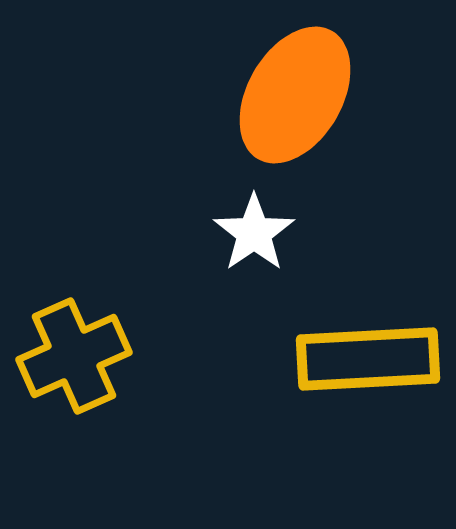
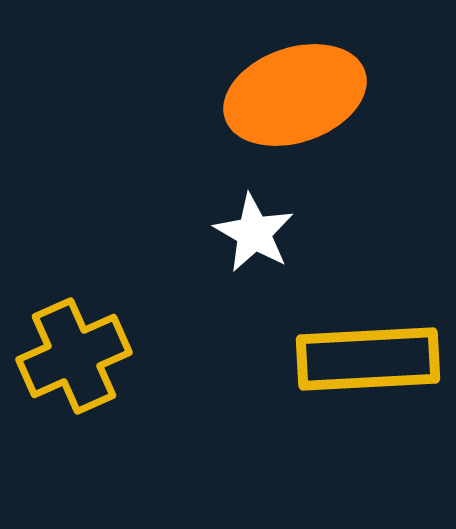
orange ellipse: rotated 41 degrees clockwise
white star: rotated 8 degrees counterclockwise
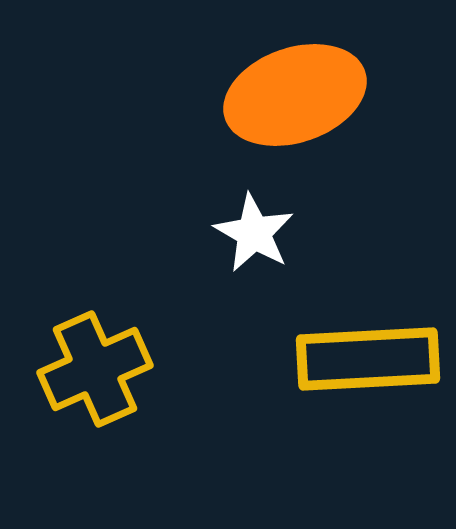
yellow cross: moved 21 px right, 13 px down
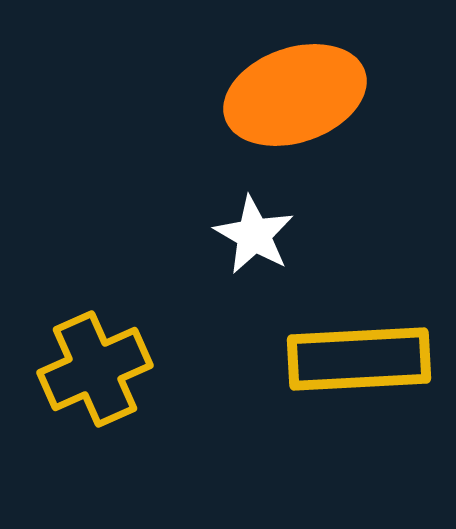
white star: moved 2 px down
yellow rectangle: moved 9 px left
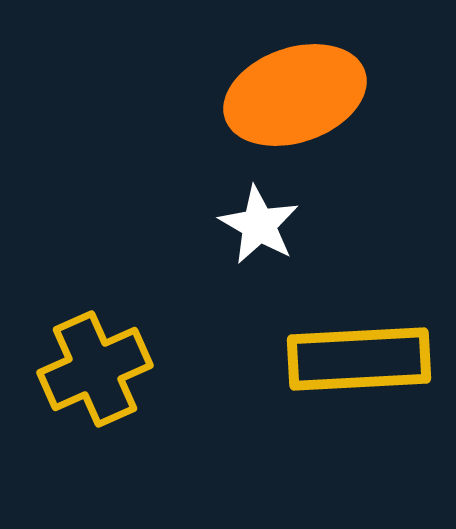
white star: moved 5 px right, 10 px up
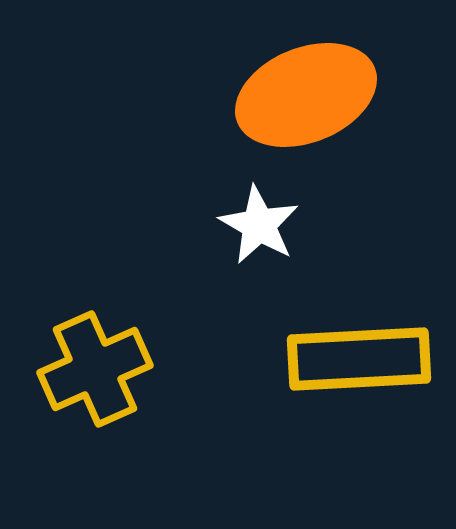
orange ellipse: moved 11 px right; rotated 3 degrees counterclockwise
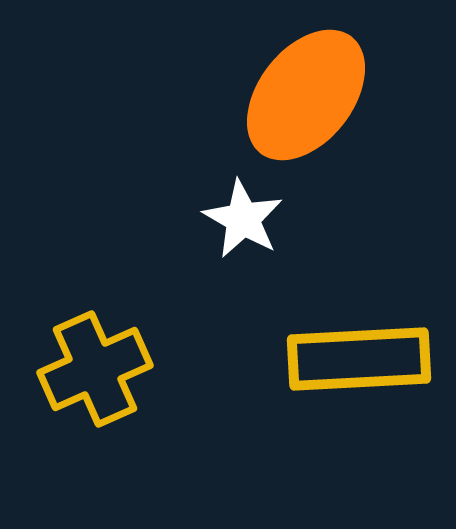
orange ellipse: rotated 30 degrees counterclockwise
white star: moved 16 px left, 6 px up
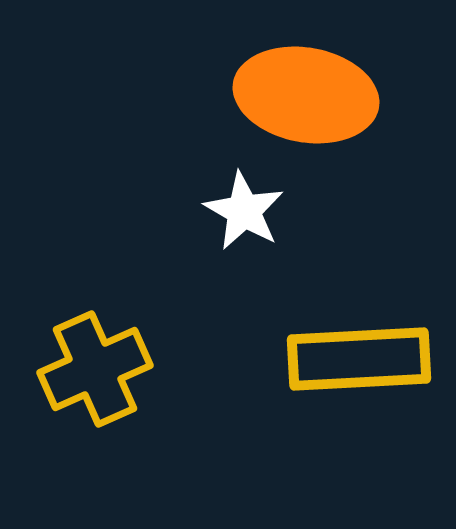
orange ellipse: rotated 62 degrees clockwise
white star: moved 1 px right, 8 px up
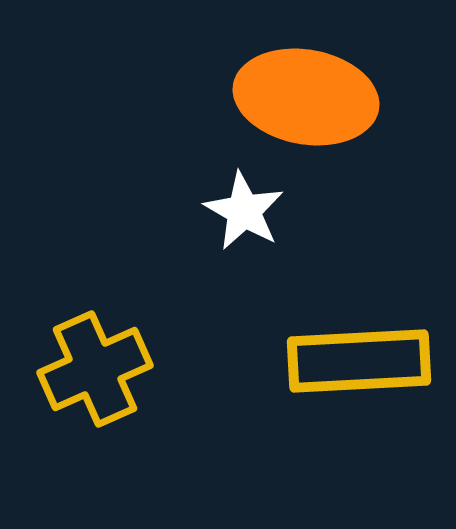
orange ellipse: moved 2 px down
yellow rectangle: moved 2 px down
